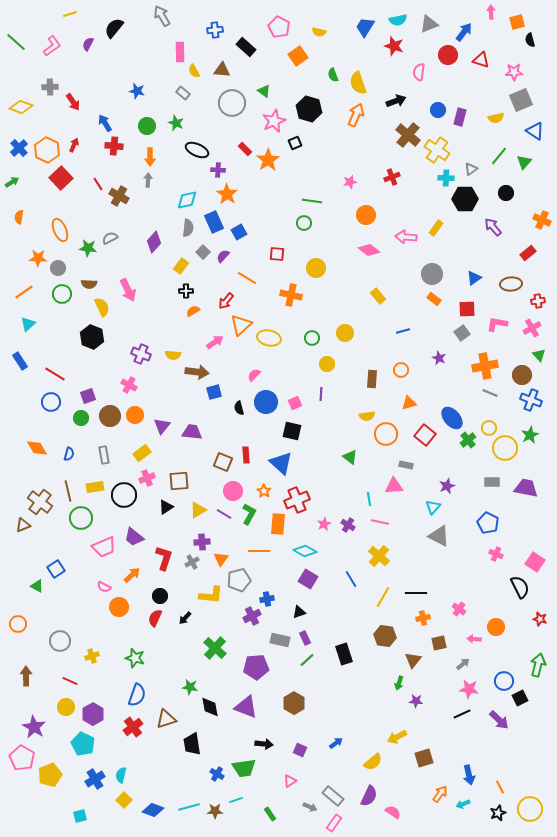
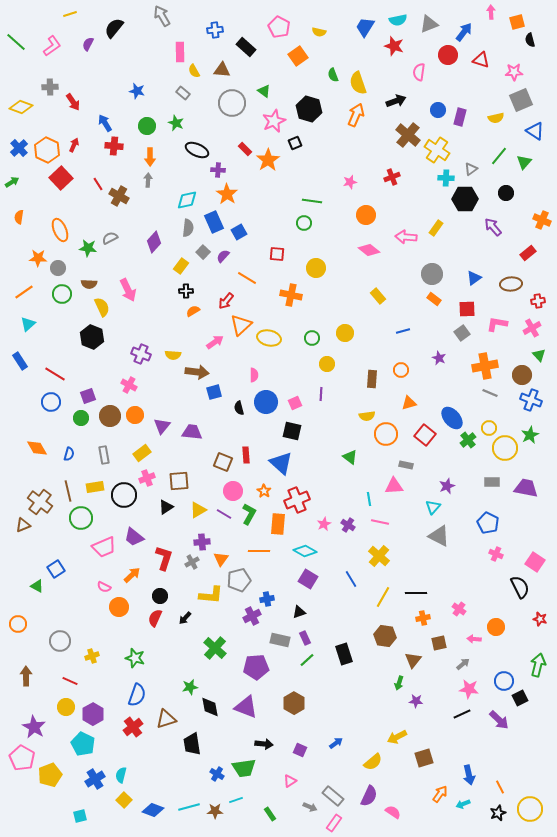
pink semicircle at (254, 375): rotated 136 degrees clockwise
green star at (190, 687): rotated 21 degrees counterclockwise
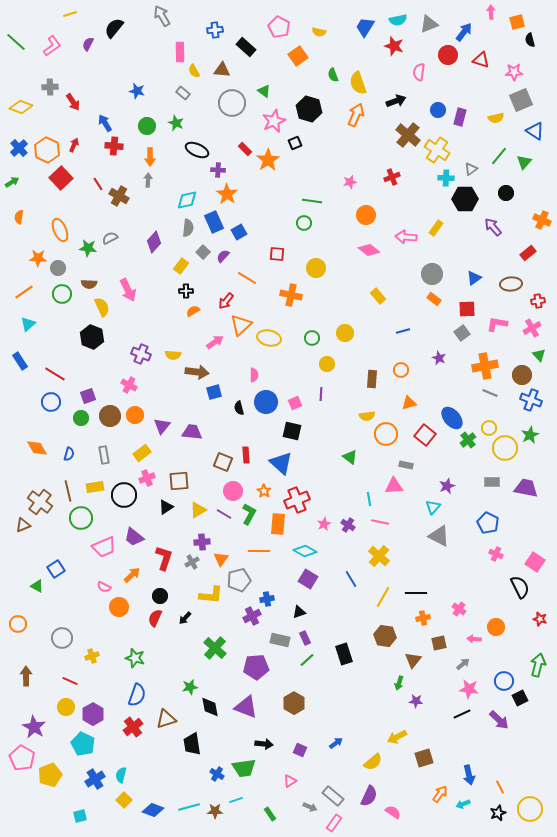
gray circle at (60, 641): moved 2 px right, 3 px up
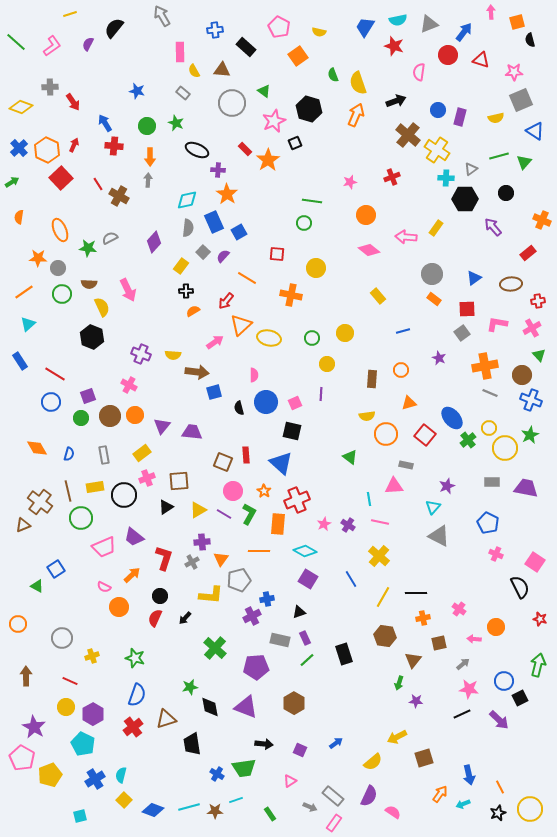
green line at (499, 156): rotated 36 degrees clockwise
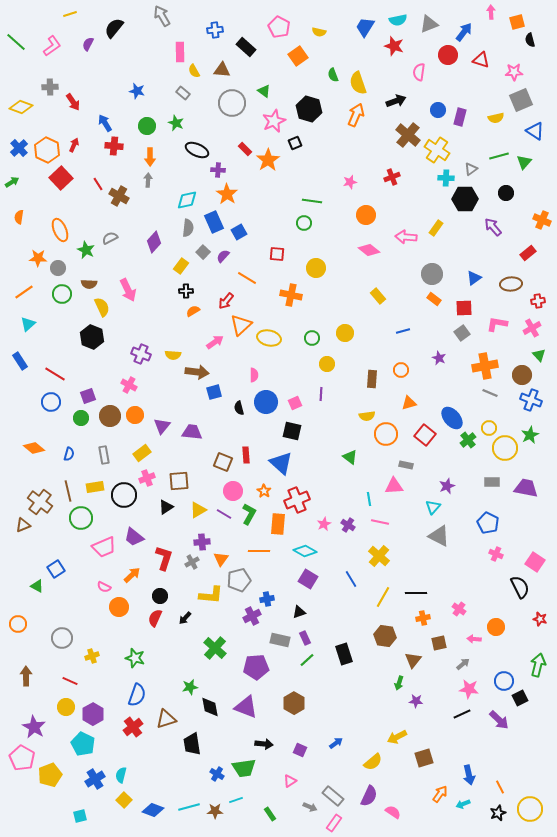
green star at (88, 248): moved 2 px left, 2 px down; rotated 18 degrees clockwise
red square at (467, 309): moved 3 px left, 1 px up
orange diamond at (37, 448): moved 3 px left; rotated 20 degrees counterclockwise
